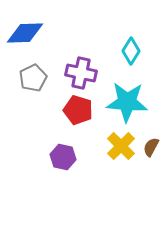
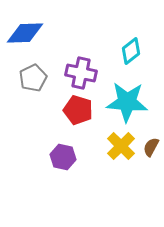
cyan diamond: rotated 20 degrees clockwise
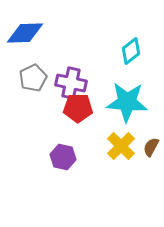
purple cross: moved 10 px left, 10 px down
red pentagon: moved 2 px up; rotated 16 degrees counterclockwise
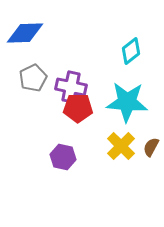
purple cross: moved 4 px down
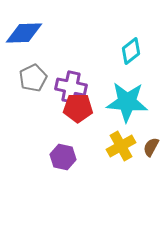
blue diamond: moved 1 px left
yellow cross: rotated 16 degrees clockwise
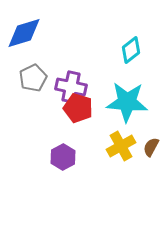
blue diamond: rotated 15 degrees counterclockwise
cyan diamond: moved 1 px up
red pentagon: rotated 16 degrees clockwise
purple hexagon: rotated 20 degrees clockwise
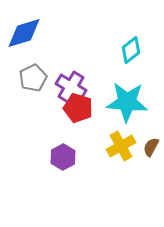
purple cross: rotated 20 degrees clockwise
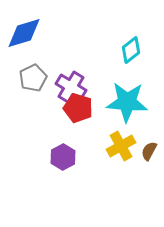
brown semicircle: moved 2 px left, 4 px down
